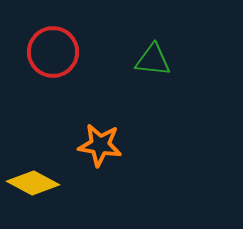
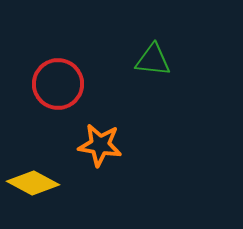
red circle: moved 5 px right, 32 px down
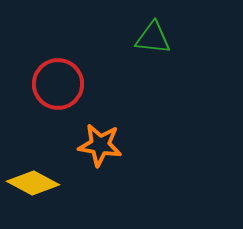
green triangle: moved 22 px up
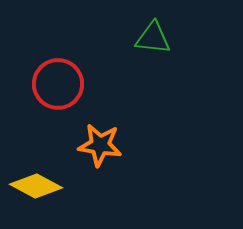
yellow diamond: moved 3 px right, 3 px down
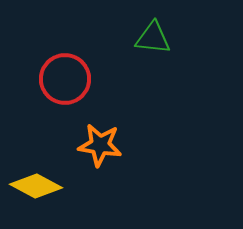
red circle: moved 7 px right, 5 px up
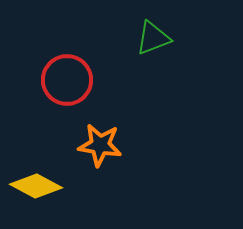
green triangle: rotated 27 degrees counterclockwise
red circle: moved 2 px right, 1 px down
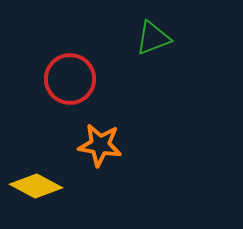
red circle: moved 3 px right, 1 px up
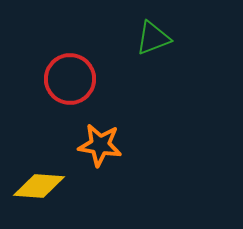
yellow diamond: moved 3 px right; rotated 24 degrees counterclockwise
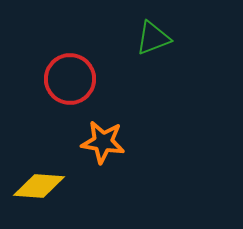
orange star: moved 3 px right, 3 px up
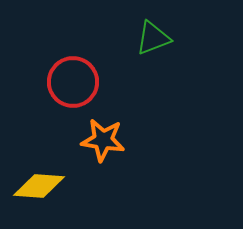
red circle: moved 3 px right, 3 px down
orange star: moved 2 px up
